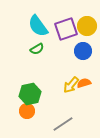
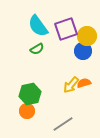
yellow circle: moved 10 px down
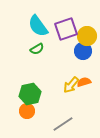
orange semicircle: moved 1 px up
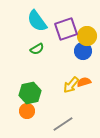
cyan semicircle: moved 1 px left, 5 px up
green hexagon: moved 1 px up
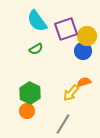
green semicircle: moved 1 px left
yellow arrow: moved 8 px down
green hexagon: rotated 20 degrees counterclockwise
gray line: rotated 25 degrees counterclockwise
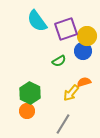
green semicircle: moved 23 px right, 12 px down
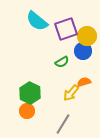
cyan semicircle: rotated 15 degrees counterclockwise
green semicircle: moved 3 px right, 1 px down
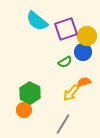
blue circle: moved 1 px down
green semicircle: moved 3 px right
orange circle: moved 3 px left, 1 px up
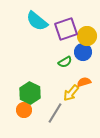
gray line: moved 8 px left, 11 px up
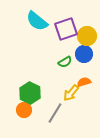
blue circle: moved 1 px right, 2 px down
